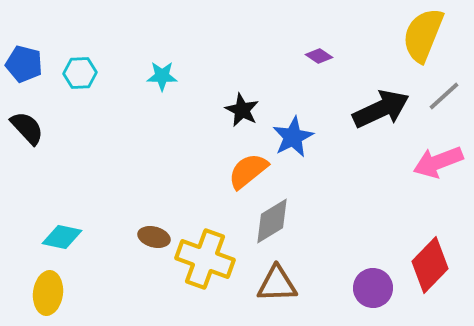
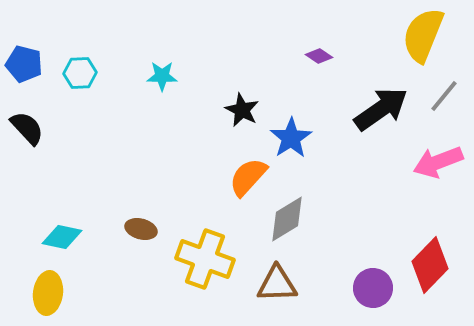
gray line: rotated 9 degrees counterclockwise
black arrow: rotated 10 degrees counterclockwise
blue star: moved 2 px left, 1 px down; rotated 6 degrees counterclockwise
orange semicircle: moved 6 px down; rotated 9 degrees counterclockwise
gray diamond: moved 15 px right, 2 px up
brown ellipse: moved 13 px left, 8 px up
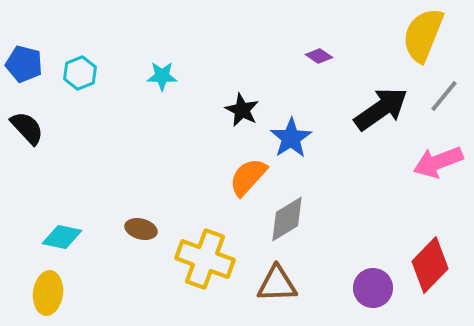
cyan hexagon: rotated 20 degrees counterclockwise
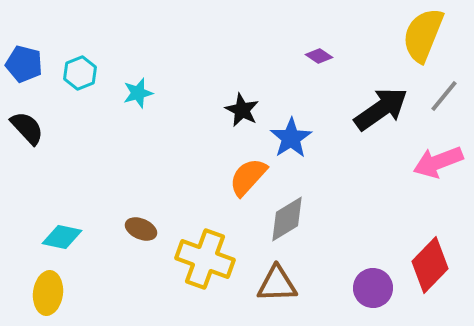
cyan star: moved 24 px left, 17 px down; rotated 16 degrees counterclockwise
brown ellipse: rotated 8 degrees clockwise
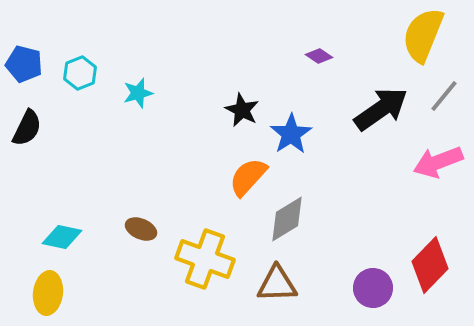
black semicircle: rotated 69 degrees clockwise
blue star: moved 4 px up
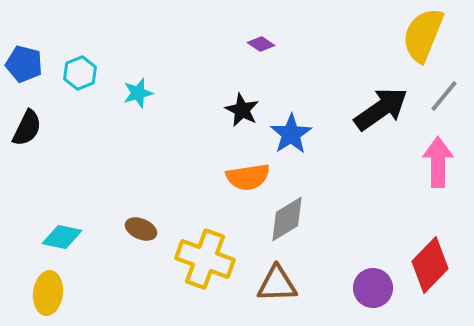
purple diamond: moved 58 px left, 12 px up
pink arrow: rotated 111 degrees clockwise
orange semicircle: rotated 141 degrees counterclockwise
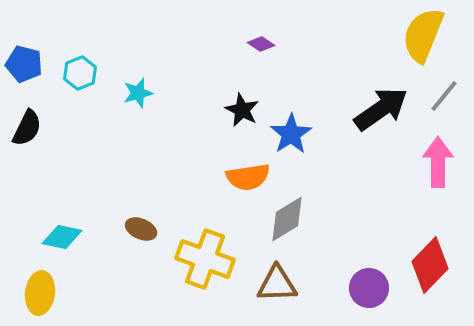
purple circle: moved 4 px left
yellow ellipse: moved 8 px left
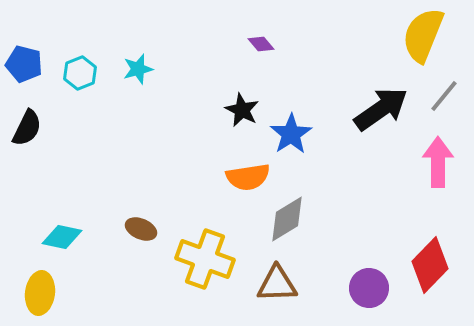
purple diamond: rotated 16 degrees clockwise
cyan star: moved 24 px up
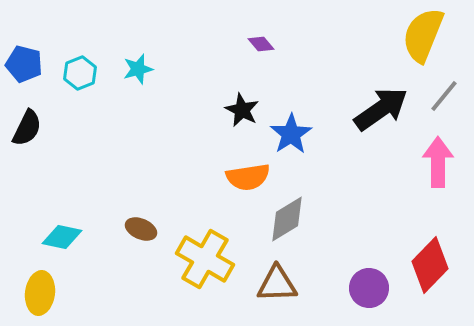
yellow cross: rotated 10 degrees clockwise
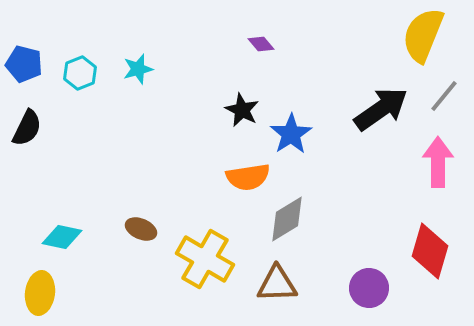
red diamond: moved 14 px up; rotated 28 degrees counterclockwise
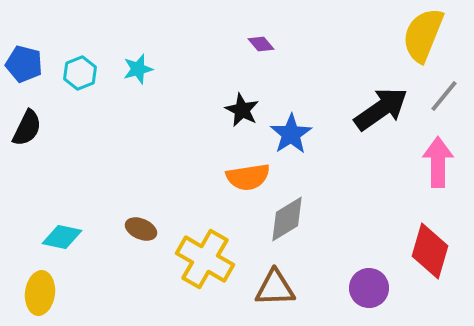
brown triangle: moved 2 px left, 4 px down
